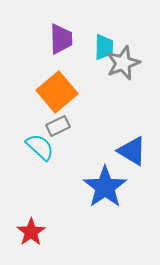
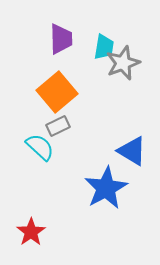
cyan trapezoid: rotated 8 degrees clockwise
blue star: moved 1 px right, 1 px down; rotated 6 degrees clockwise
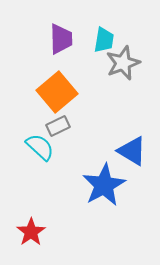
cyan trapezoid: moved 7 px up
blue star: moved 2 px left, 3 px up
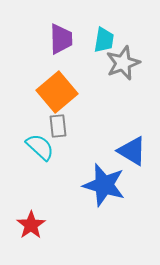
gray rectangle: rotated 70 degrees counterclockwise
blue star: rotated 27 degrees counterclockwise
red star: moved 7 px up
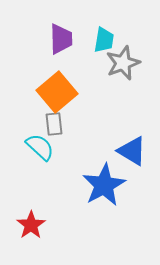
gray rectangle: moved 4 px left, 2 px up
blue star: rotated 27 degrees clockwise
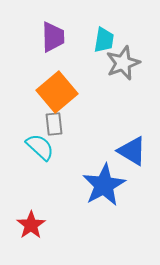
purple trapezoid: moved 8 px left, 2 px up
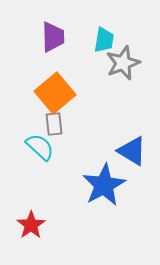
orange square: moved 2 px left, 1 px down
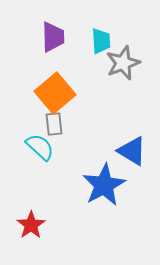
cyan trapezoid: moved 3 px left, 1 px down; rotated 12 degrees counterclockwise
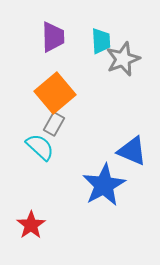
gray star: moved 4 px up
gray rectangle: rotated 35 degrees clockwise
blue triangle: rotated 8 degrees counterclockwise
